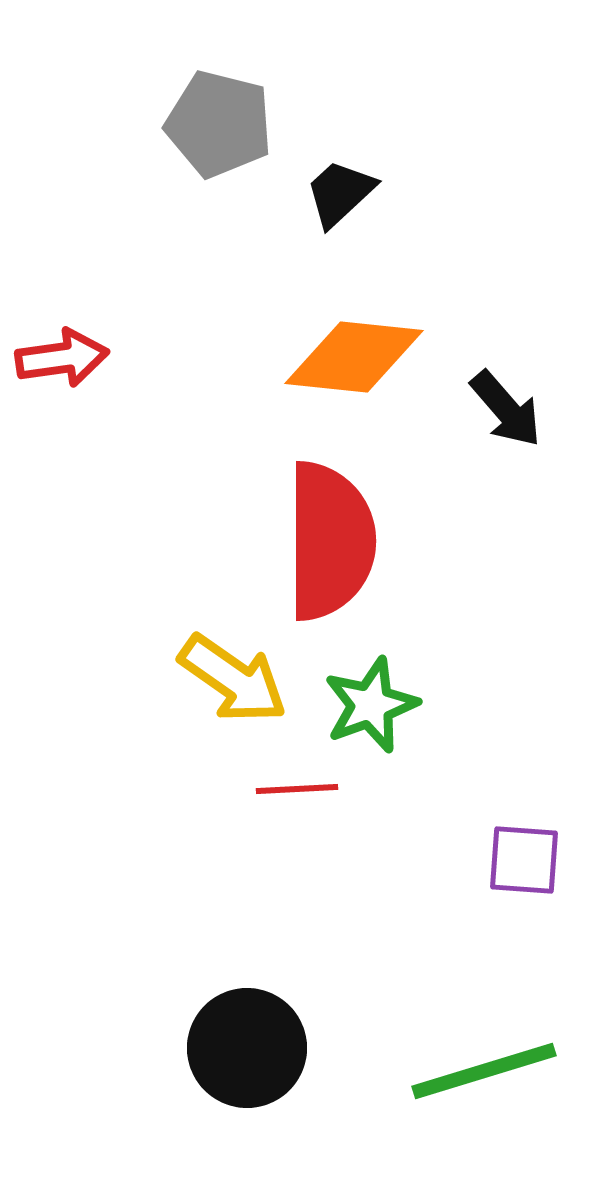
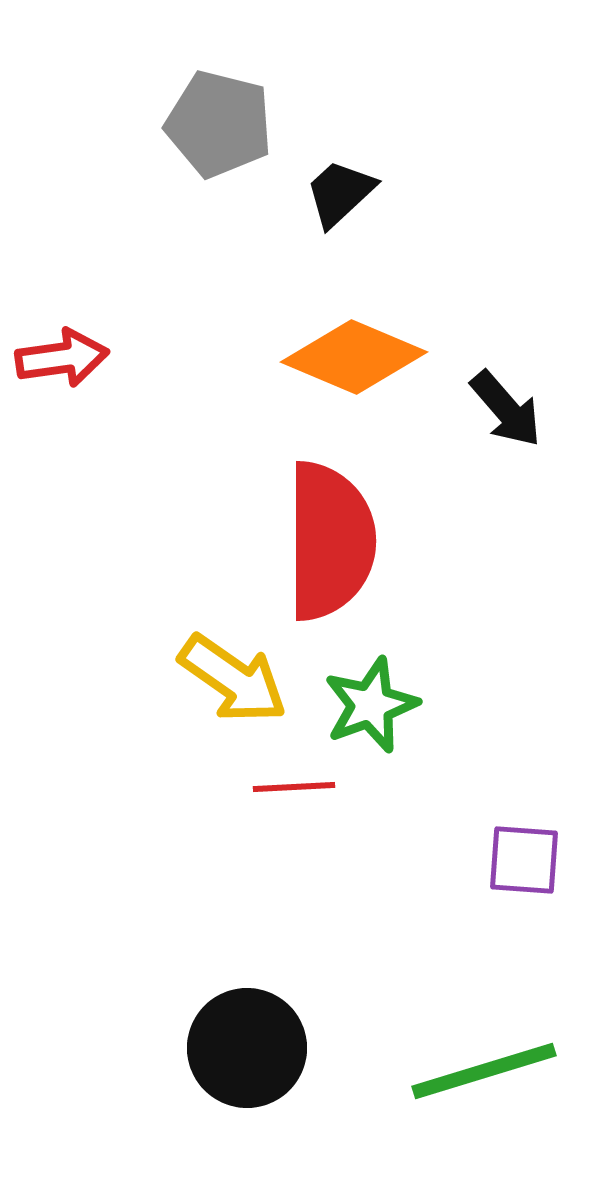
orange diamond: rotated 17 degrees clockwise
red line: moved 3 px left, 2 px up
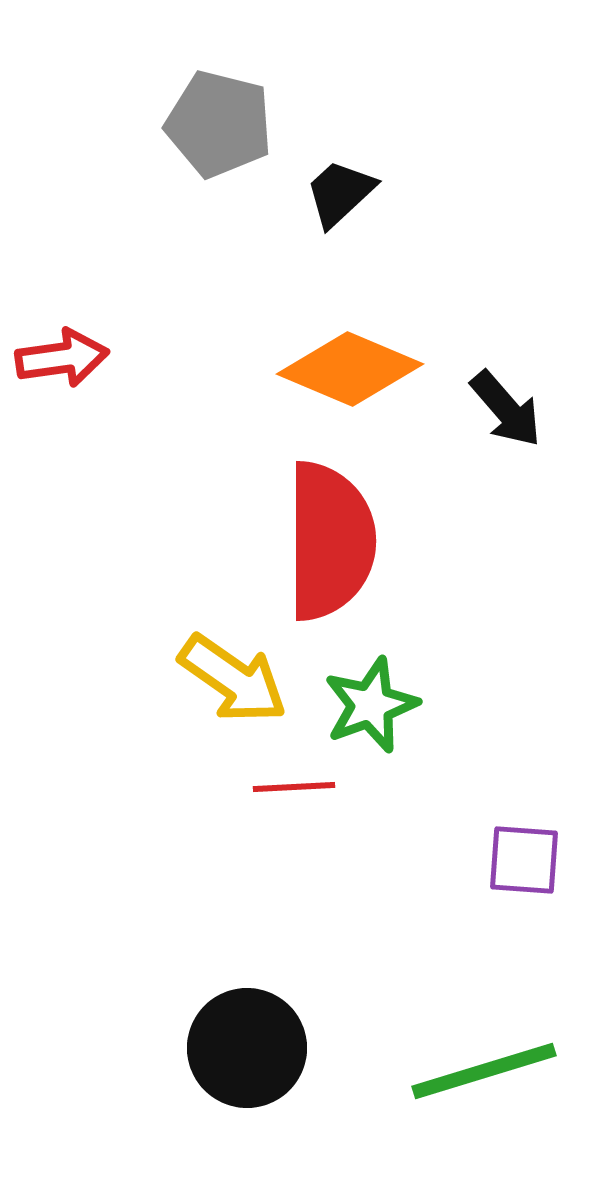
orange diamond: moved 4 px left, 12 px down
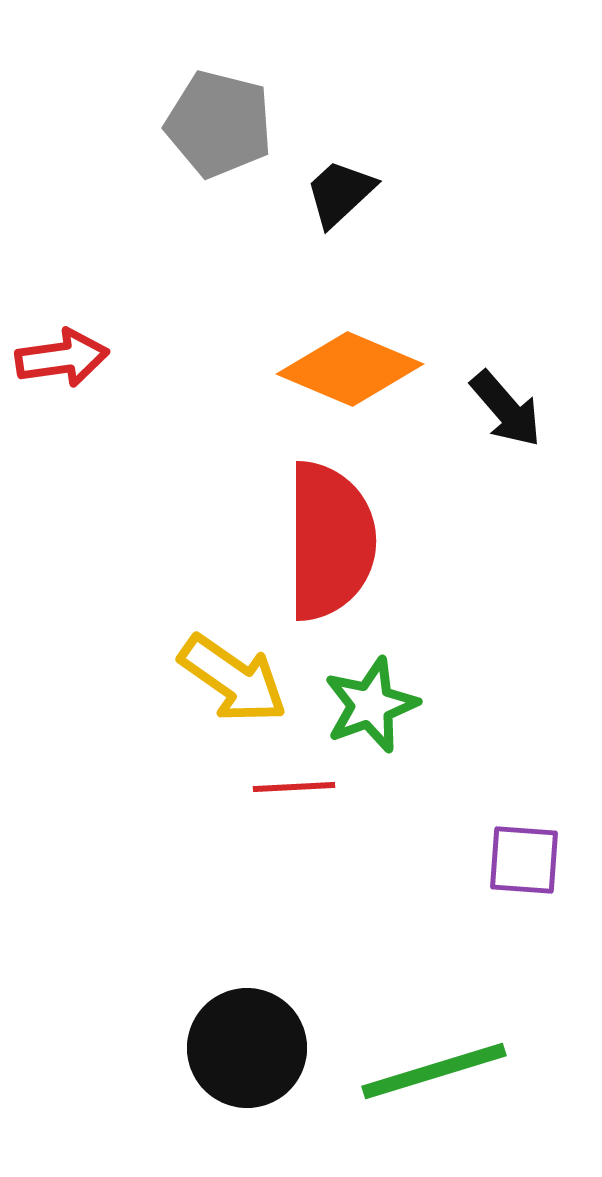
green line: moved 50 px left
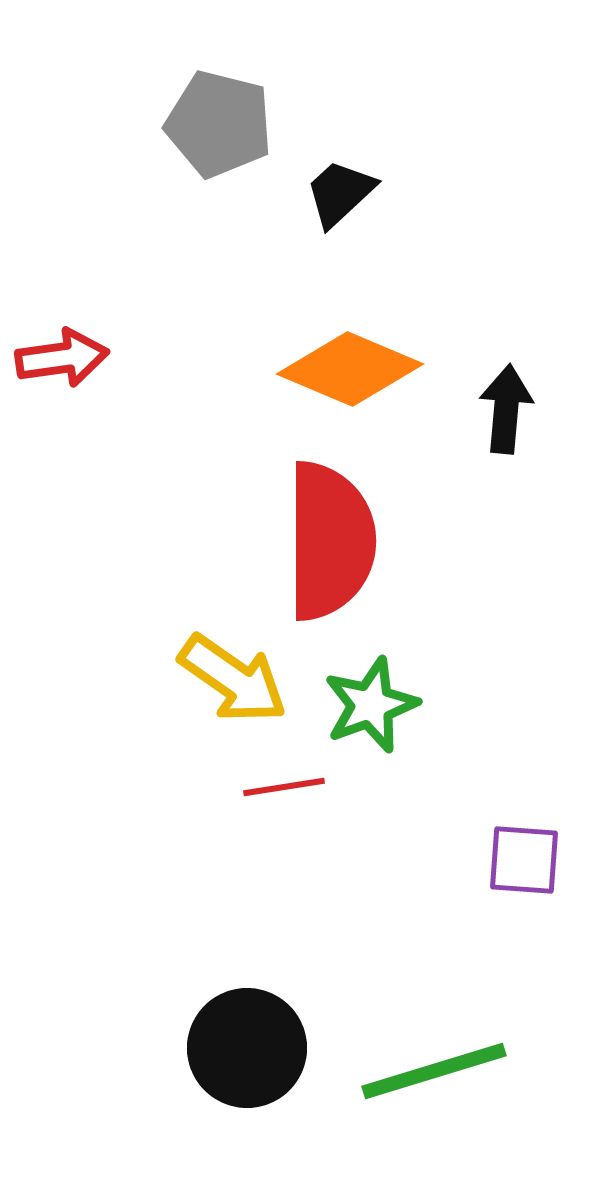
black arrow: rotated 134 degrees counterclockwise
red line: moved 10 px left; rotated 6 degrees counterclockwise
